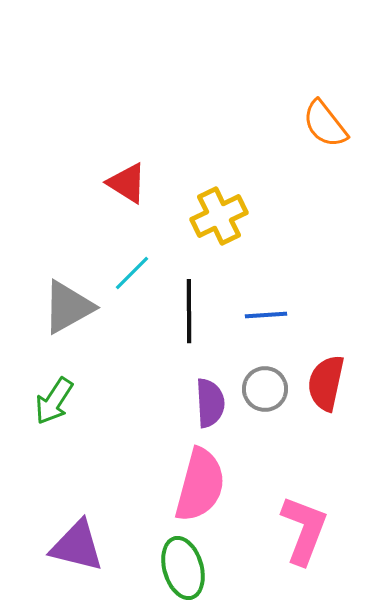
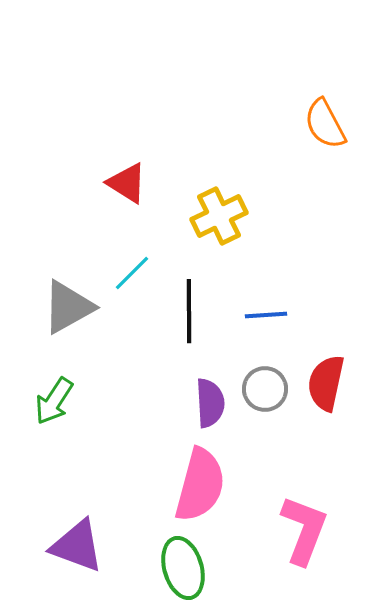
orange semicircle: rotated 10 degrees clockwise
purple triangle: rotated 6 degrees clockwise
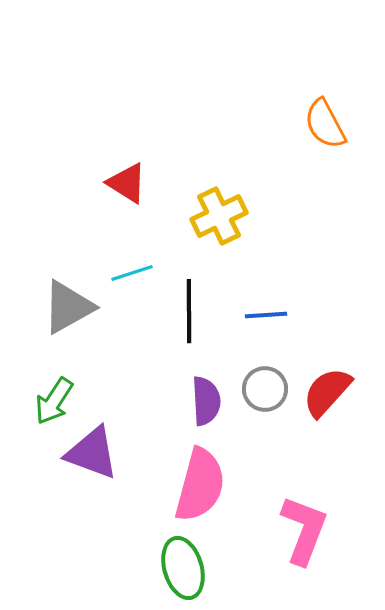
cyan line: rotated 27 degrees clockwise
red semicircle: moved 1 px right, 9 px down; rotated 30 degrees clockwise
purple semicircle: moved 4 px left, 2 px up
purple triangle: moved 15 px right, 93 px up
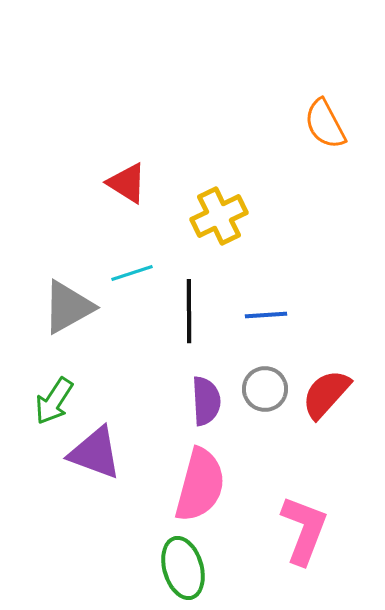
red semicircle: moved 1 px left, 2 px down
purple triangle: moved 3 px right
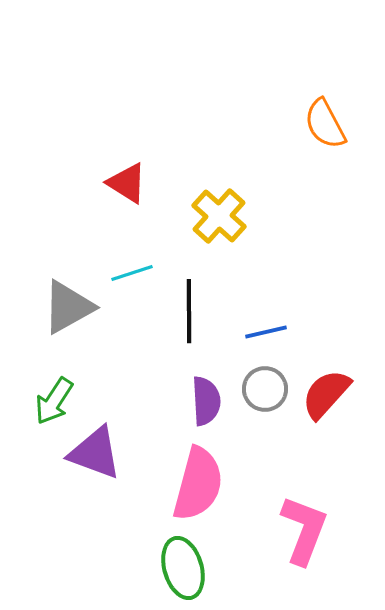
yellow cross: rotated 22 degrees counterclockwise
blue line: moved 17 px down; rotated 9 degrees counterclockwise
pink semicircle: moved 2 px left, 1 px up
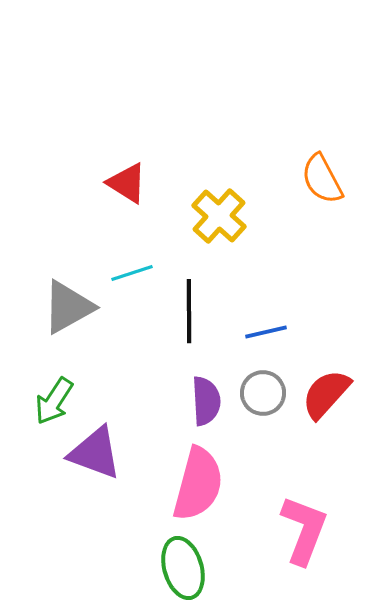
orange semicircle: moved 3 px left, 55 px down
gray circle: moved 2 px left, 4 px down
